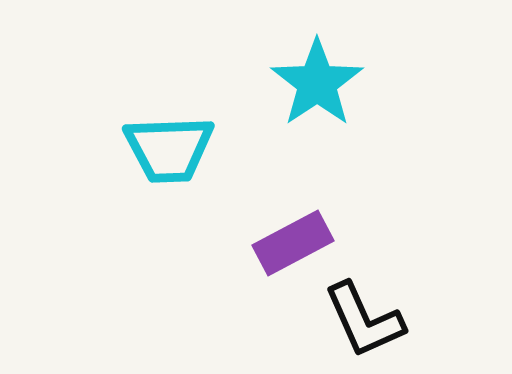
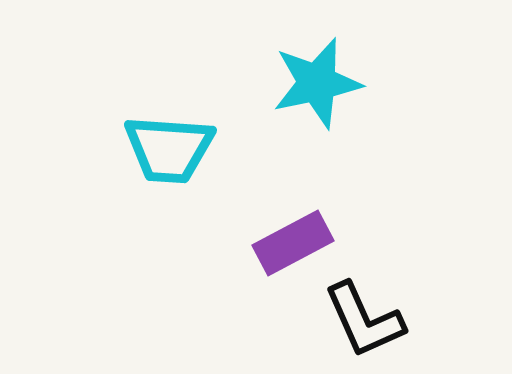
cyan star: rotated 22 degrees clockwise
cyan trapezoid: rotated 6 degrees clockwise
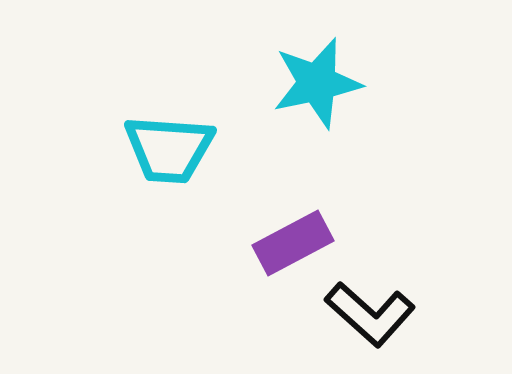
black L-shape: moved 6 px right, 6 px up; rotated 24 degrees counterclockwise
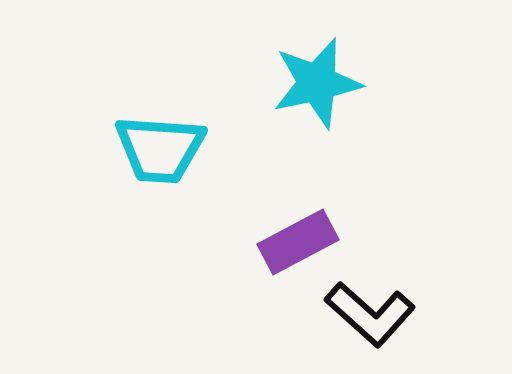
cyan trapezoid: moved 9 px left
purple rectangle: moved 5 px right, 1 px up
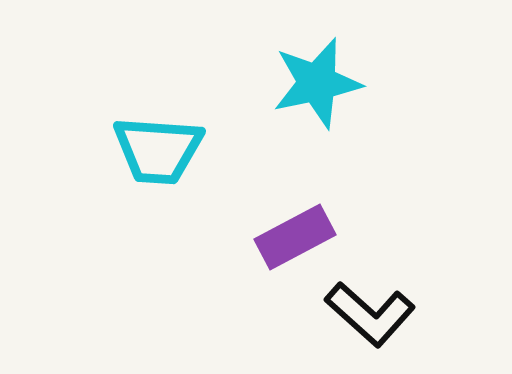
cyan trapezoid: moved 2 px left, 1 px down
purple rectangle: moved 3 px left, 5 px up
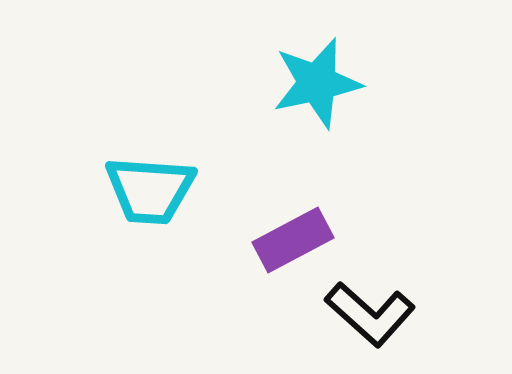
cyan trapezoid: moved 8 px left, 40 px down
purple rectangle: moved 2 px left, 3 px down
